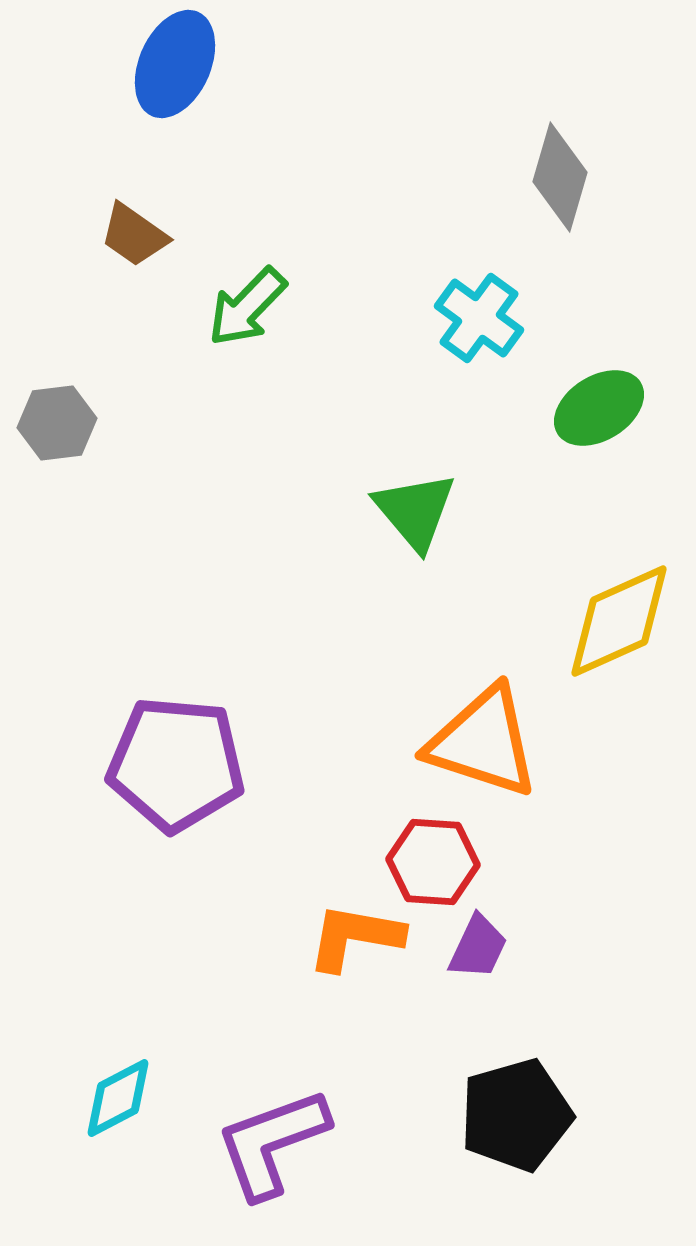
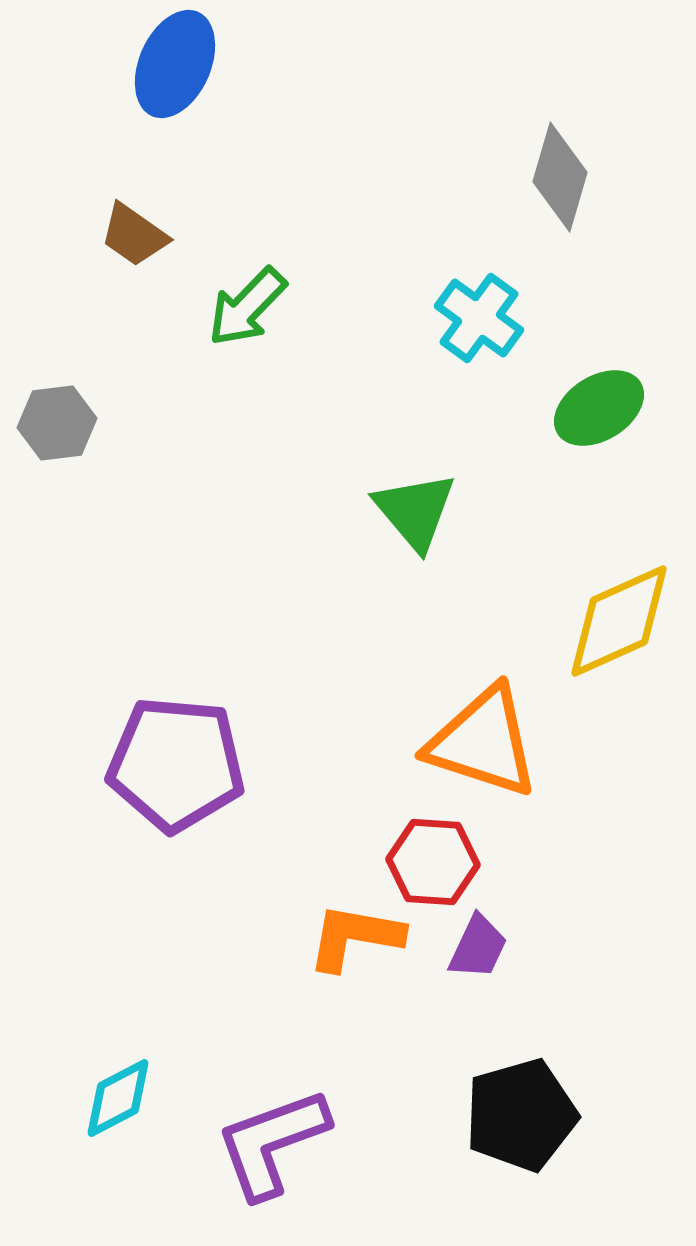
black pentagon: moved 5 px right
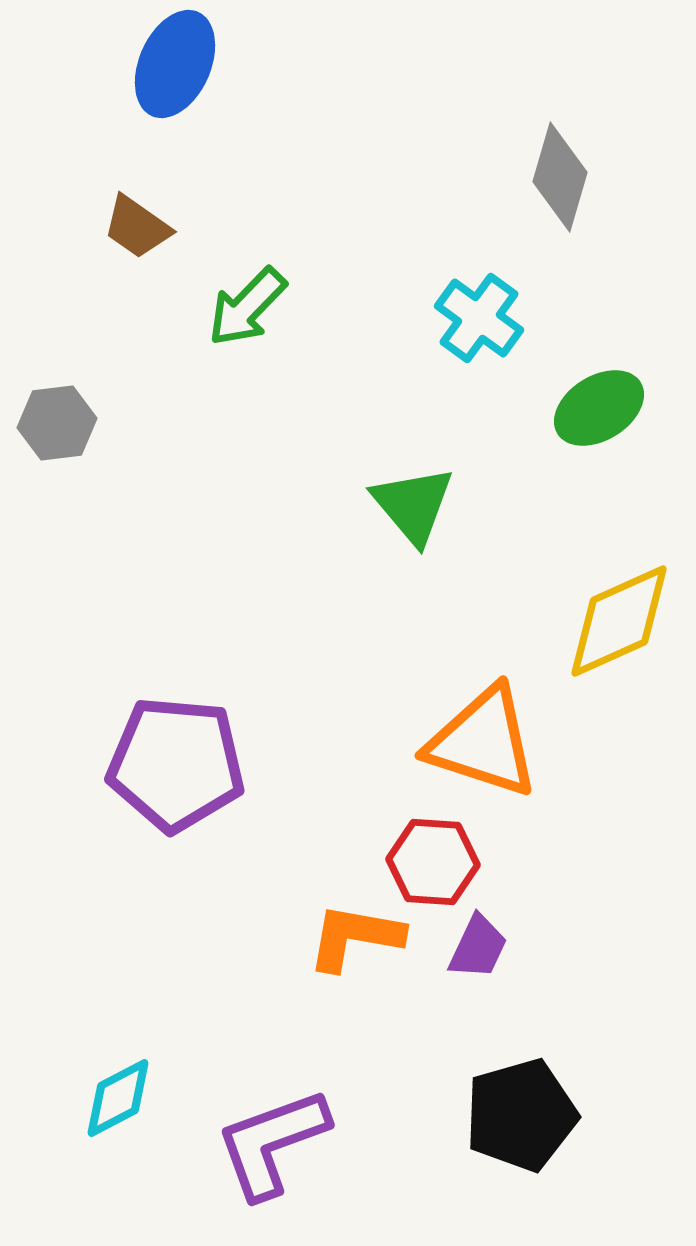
brown trapezoid: moved 3 px right, 8 px up
green triangle: moved 2 px left, 6 px up
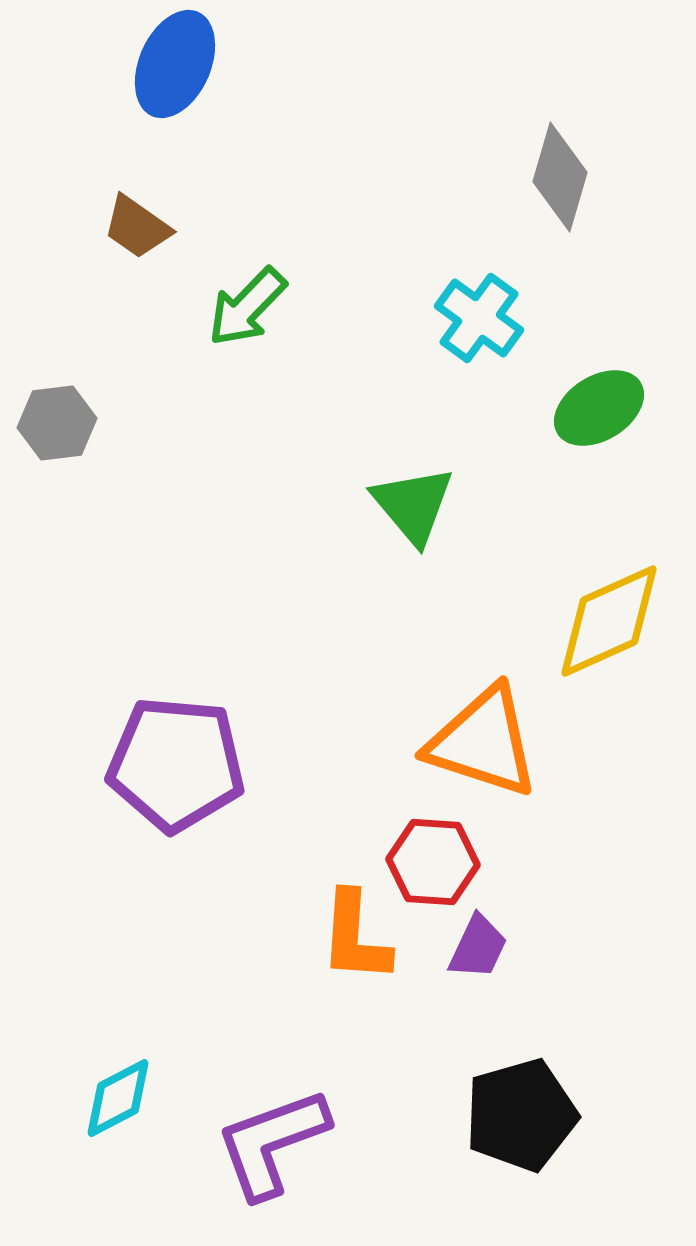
yellow diamond: moved 10 px left
orange L-shape: rotated 96 degrees counterclockwise
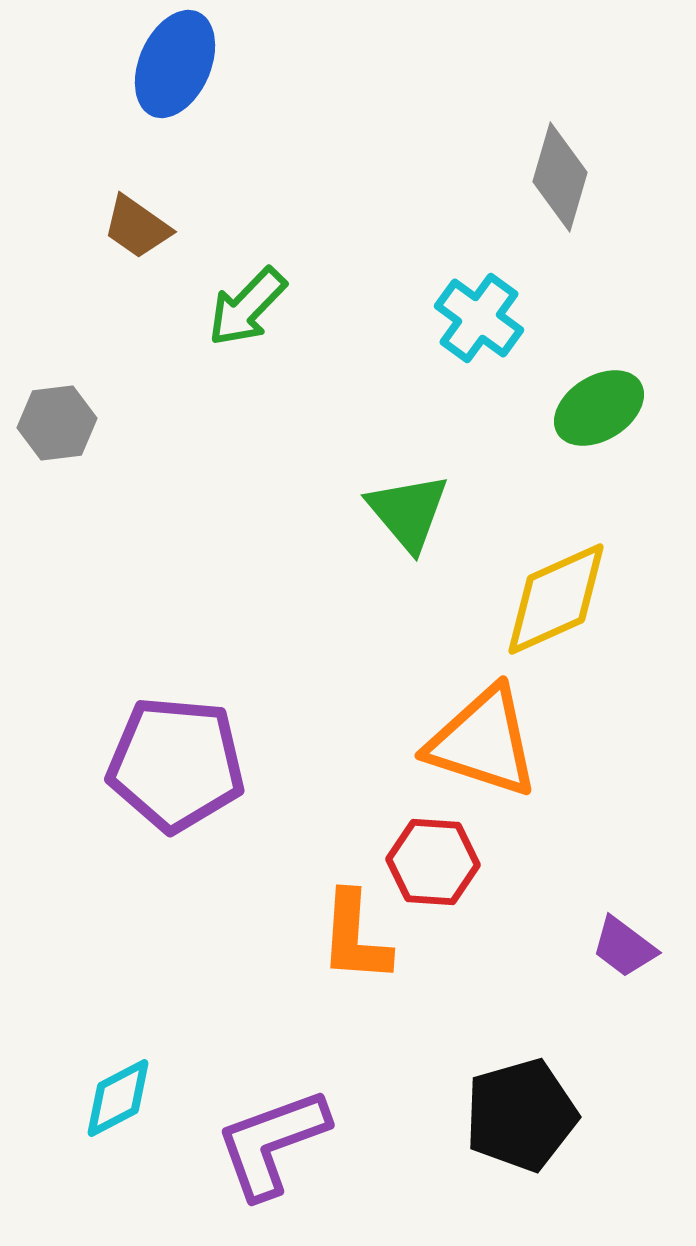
green triangle: moved 5 px left, 7 px down
yellow diamond: moved 53 px left, 22 px up
purple trapezoid: moved 146 px right; rotated 102 degrees clockwise
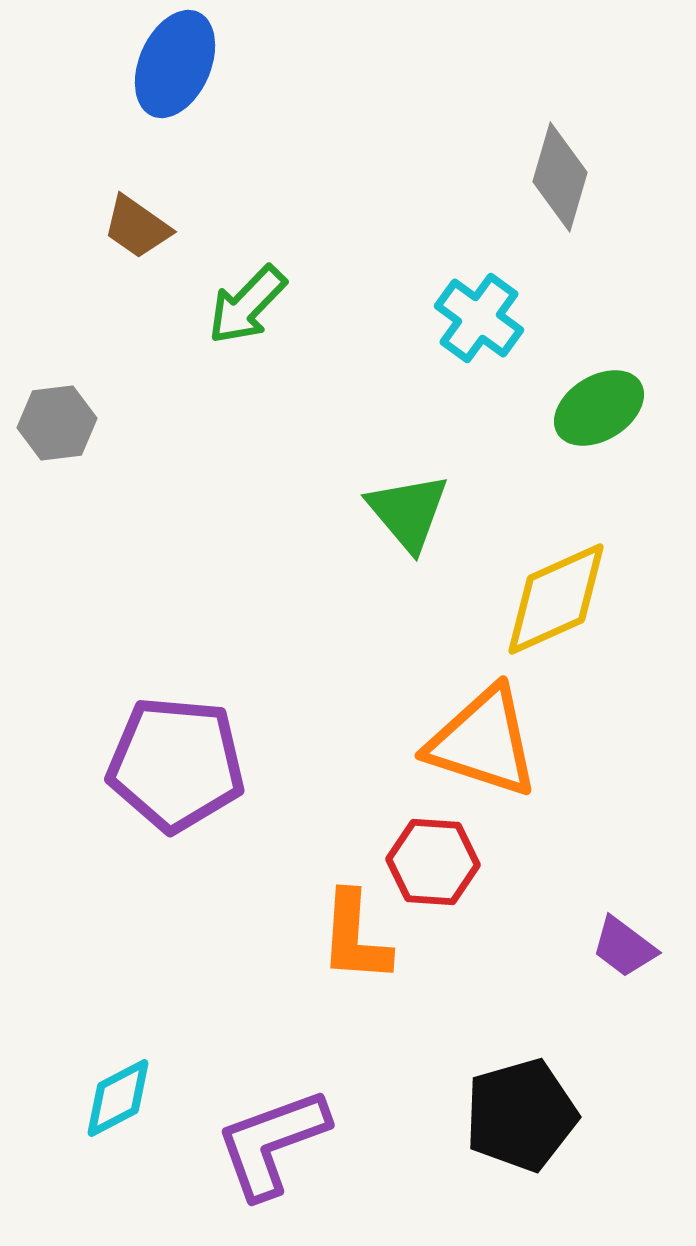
green arrow: moved 2 px up
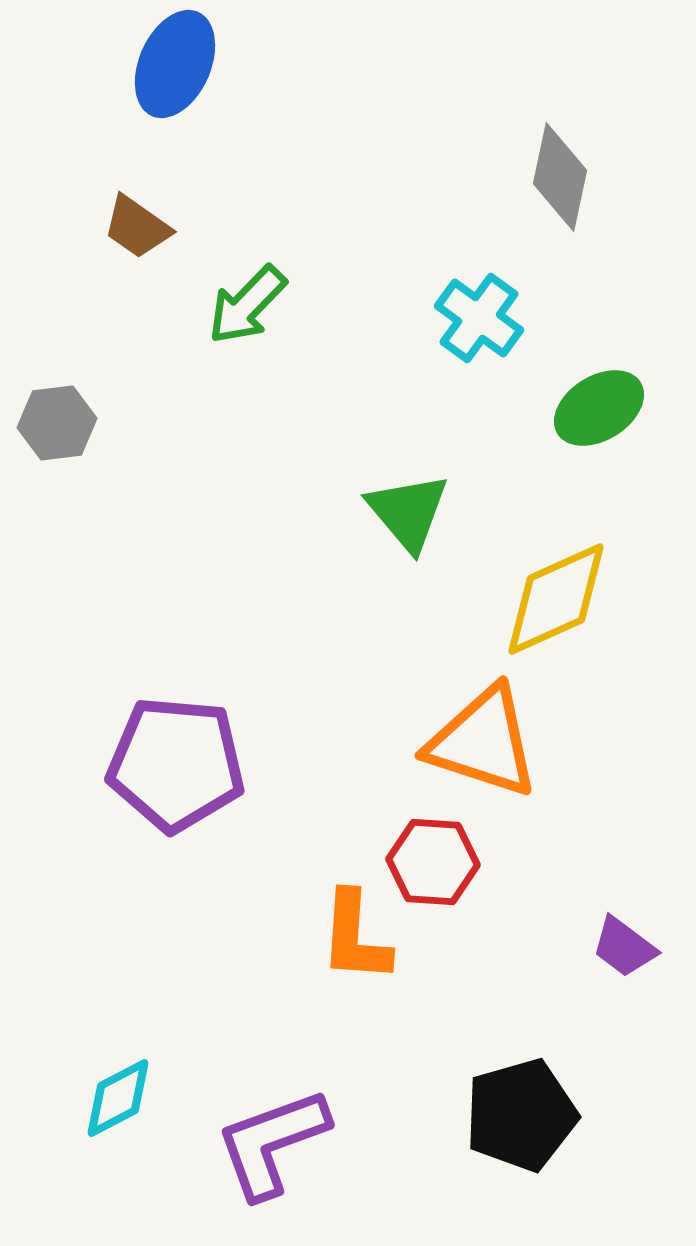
gray diamond: rotated 4 degrees counterclockwise
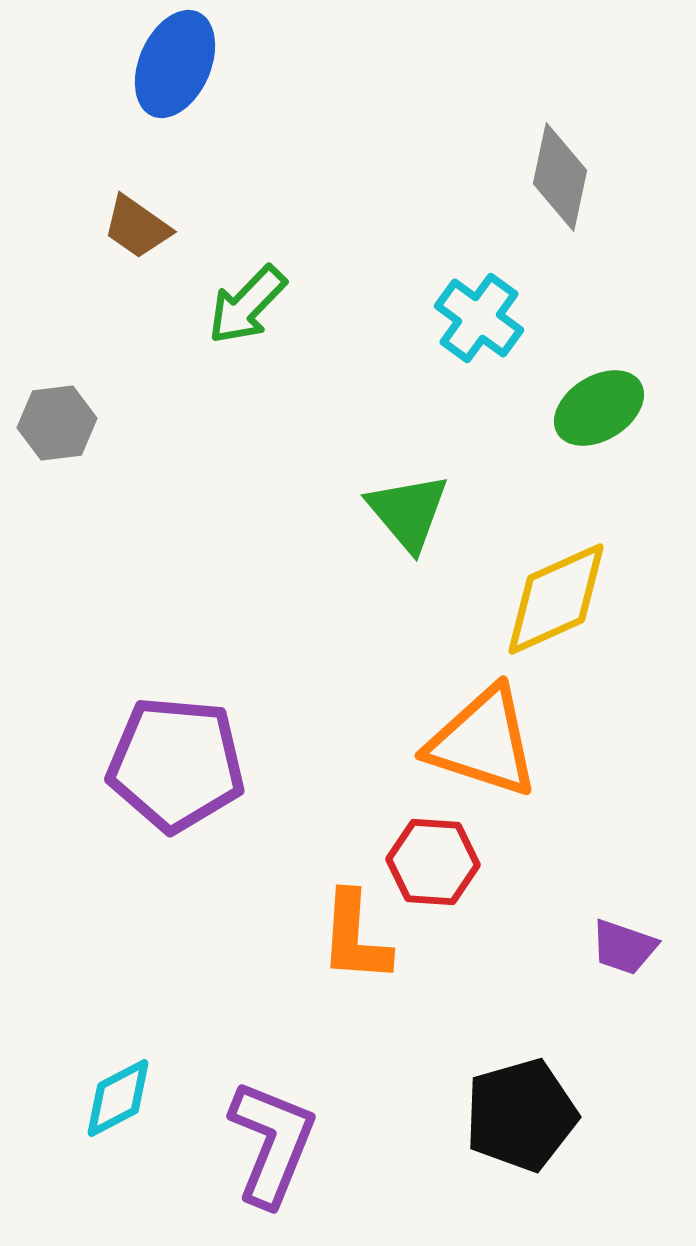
purple trapezoid: rotated 18 degrees counterclockwise
purple L-shape: rotated 132 degrees clockwise
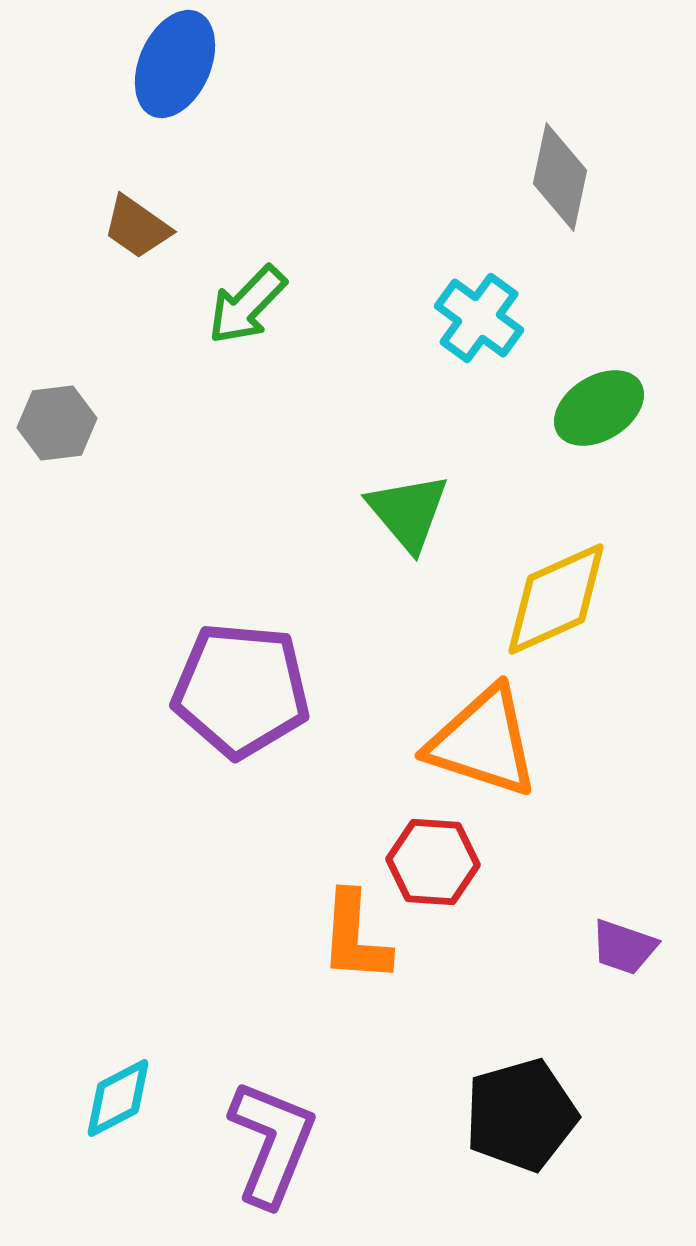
purple pentagon: moved 65 px right, 74 px up
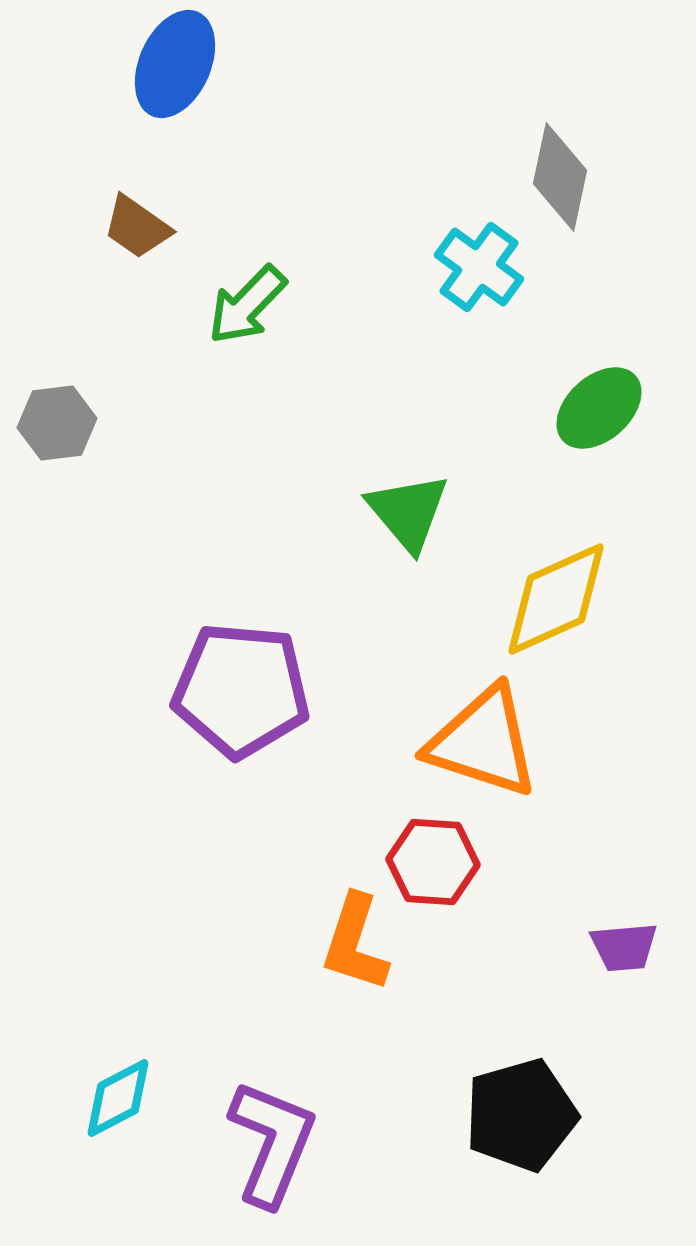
cyan cross: moved 51 px up
green ellipse: rotated 10 degrees counterclockwise
orange L-shape: moved 6 px down; rotated 14 degrees clockwise
purple trapezoid: rotated 24 degrees counterclockwise
